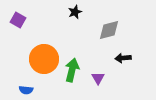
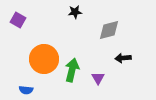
black star: rotated 16 degrees clockwise
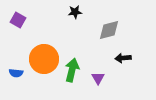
blue semicircle: moved 10 px left, 17 px up
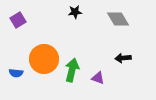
purple square: rotated 28 degrees clockwise
gray diamond: moved 9 px right, 11 px up; rotated 75 degrees clockwise
purple triangle: rotated 40 degrees counterclockwise
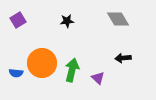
black star: moved 8 px left, 9 px down
orange circle: moved 2 px left, 4 px down
purple triangle: rotated 24 degrees clockwise
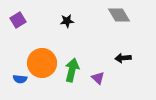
gray diamond: moved 1 px right, 4 px up
blue semicircle: moved 4 px right, 6 px down
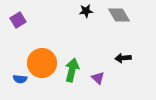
black star: moved 19 px right, 10 px up
